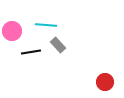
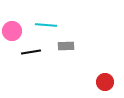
gray rectangle: moved 8 px right, 1 px down; rotated 49 degrees counterclockwise
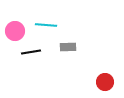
pink circle: moved 3 px right
gray rectangle: moved 2 px right, 1 px down
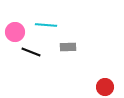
pink circle: moved 1 px down
black line: rotated 30 degrees clockwise
red circle: moved 5 px down
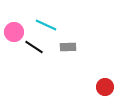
cyan line: rotated 20 degrees clockwise
pink circle: moved 1 px left
black line: moved 3 px right, 5 px up; rotated 12 degrees clockwise
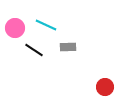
pink circle: moved 1 px right, 4 px up
black line: moved 3 px down
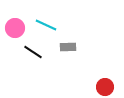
black line: moved 1 px left, 2 px down
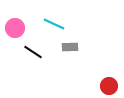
cyan line: moved 8 px right, 1 px up
gray rectangle: moved 2 px right
red circle: moved 4 px right, 1 px up
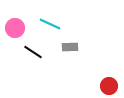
cyan line: moved 4 px left
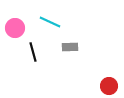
cyan line: moved 2 px up
black line: rotated 42 degrees clockwise
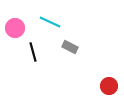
gray rectangle: rotated 28 degrees clockwise
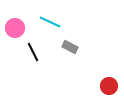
black line: rotated 12 degrees counterclockwise
